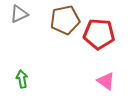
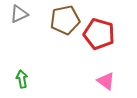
red pentagon: rotated 12 degrees clockwise
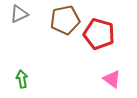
pink triangle: moved 6 px right, 2 px up
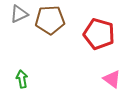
brown pentagon: moved 15 px left; rotated 8 degrees clockwise
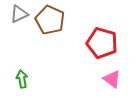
brown pentagon: rotated 28 degrees clockwise
red pentagon: moved 3 px right, 9 px down
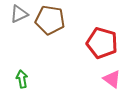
brown pentagon: rotated 16 degrees counterclockwise
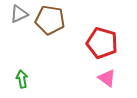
pink triangle: moved 5 px left, 1 px up
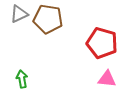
brown pentagon: moved 2 px left, 1 px up
pink triangle: moved 1 px down; rotated 30 degrees counterclockwise
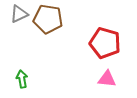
red pentagon: moved 3 px right
